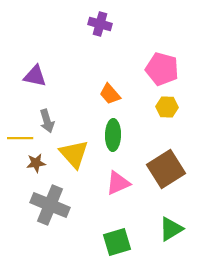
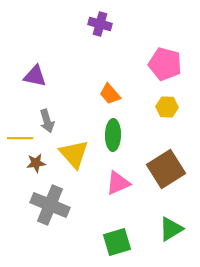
pink pentagon: moved 3 px right, 5 px up
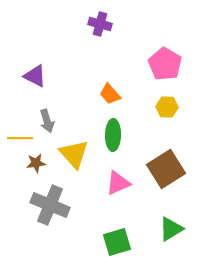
pink pentagon: rotated 16 degrees clockwise
purple triangle: rotated 15 degrees clockwise
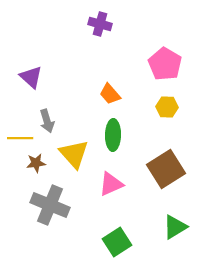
purple triangle: moved 4 px left, 1 px down; rotated 15 degrees clockwise
pink triangle: moved 7 px left, 1 px down
green triangle: moved 4 px right, 2 px up
green square: rotated 16 degrees counterclockwise
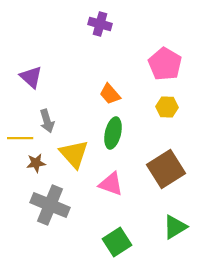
green ellipse: moved 2 px up; rotated 12 degrees clockwise
pink triangle: rotated 44 degrees clockwise
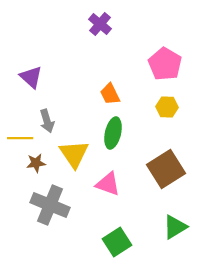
purple cross: rotated 25 degrees clockwise
orange trapezoid: rotated 15 degrees clockwise
yellow triangle: rotated 8 degrees clockwise
pink triangle: moved 3 px left
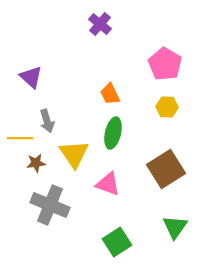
green triangle: rotated 24 degrees counterclockwise
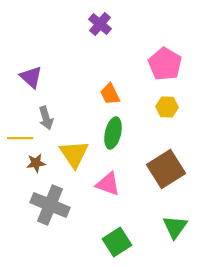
gray arrow: moved 1 px left, 3 px up
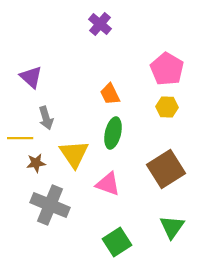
pink pentagon: moved 2 px right, 5 px down
green triangle: moved 3 px left
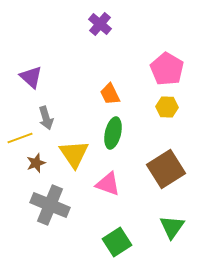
yellow line: rotated 20 degrees counterclockwise
brown star: rotated 12 degrees counterclockwise
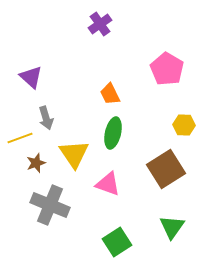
purple cross: rotated 15 degrees clockwise
yellow hexagon: moved 17 px right, 18 px down
